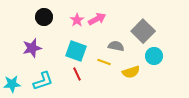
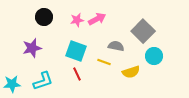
pink star: rotated 24 degrees clockwise
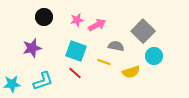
pink arrow: moved 6 px down
red line: moved 2 px left, 1 px up; rotated 24 degrees counterclockwise
